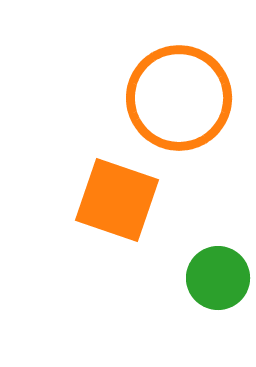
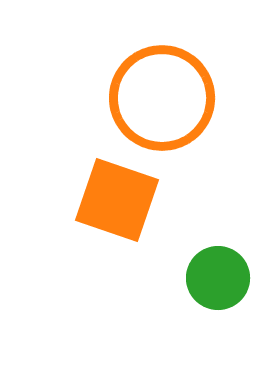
orange circle: moved 17 px left
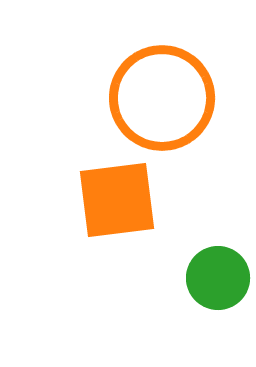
orange square: rotated 26 degrees counterclockwise
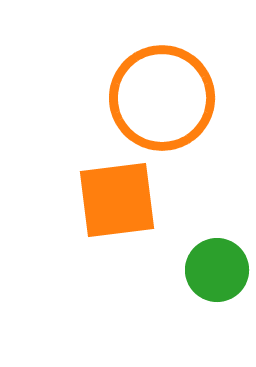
green circle: moved 1 px left, 8 px up
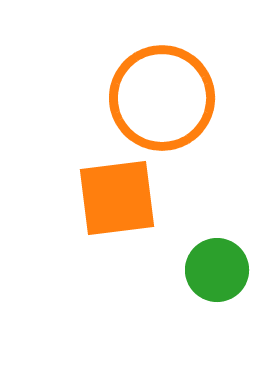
orange square: moved 2 px up
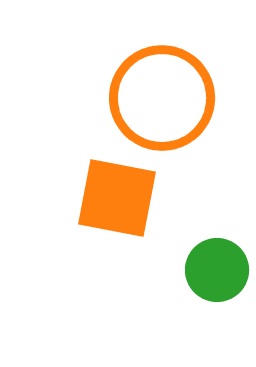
orange square: rotated 18 degrees clockwise
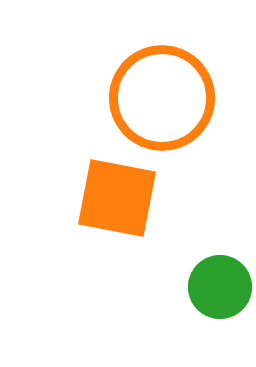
green circle: moved 3 px right, 17 px down
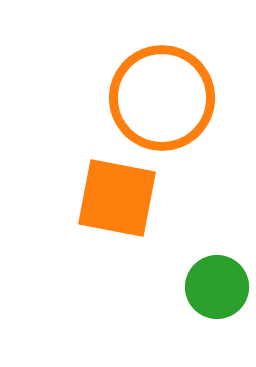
green circle: moved 3 px left
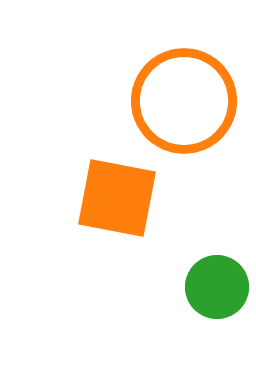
orange circle: moved 22 px right, 3 px down
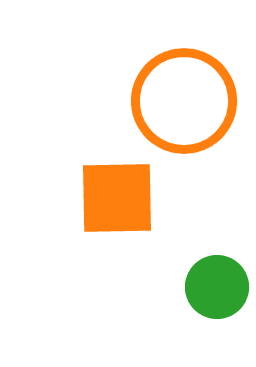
orange square: rotated 12 degrees counterclockwise
